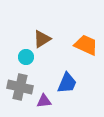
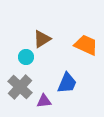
gray cross: rotated 30 degrees clockwise
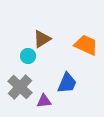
cyan circle: moved 2 px right, 1 px up
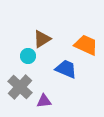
blue trapezoid: moved 1 px left, 14 px up; rotated 90 degrees counterclockwise
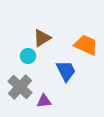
brown triangle: moved 1 px up
blue trapezoid: moved 2 px down; rotated 40 degrees clockwise
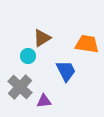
orange trapezoid: moved 1 px right, 1 px up; rotated 15 degrees counterclockwise
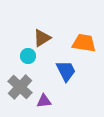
orange trapezoid: moved 3 px left, 1 px up
